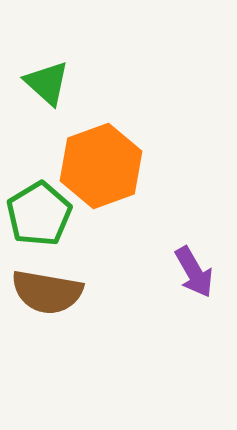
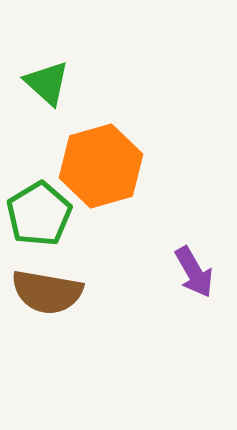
orange hexagon: rotated 4 degrees clockwise
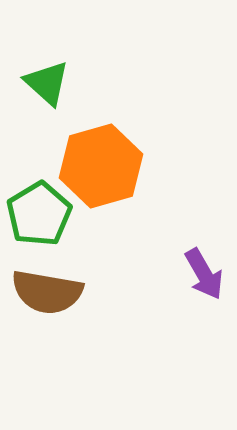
purple arrow: moved 10 px right, 2 px down
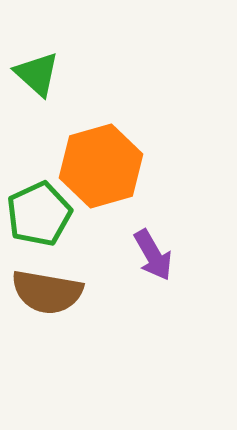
green triangle: moved 10 px left, 9 px up
green pentagon: rotated 6 degrees clockwise
purple arrow: moved 51 px left, 19 px up
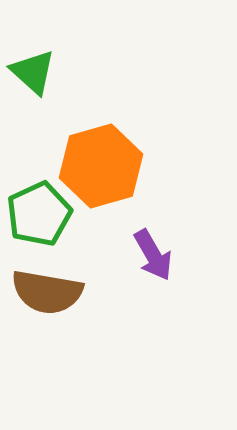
green triangle: moved 4 px left, 2 px up
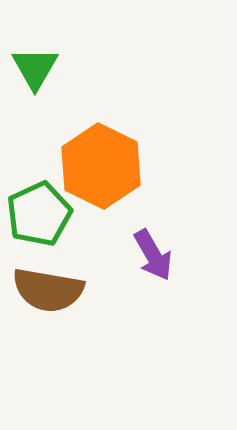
green triangle: moved 2 px right, 4 px up; rotated 18 degrees clockwise
orange hexagon: rotated 18 degrees counterclockwise
brown semicircle: moved 1 px right, 2 px up
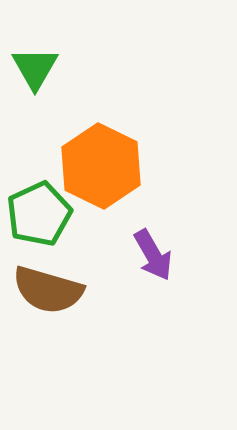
brown semicircle: rotated 6 degrees clockwise
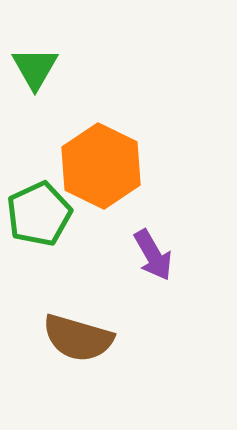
brown semicircle: moved 30 px right, 48 px down
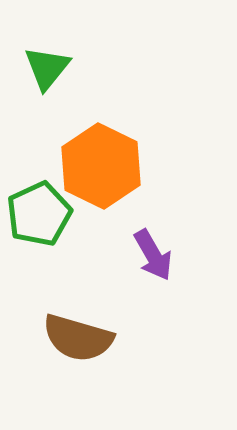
green triangle: moved 12 px right; rotated 9 degrees clockwise
